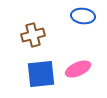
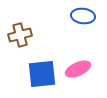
brown cross: moved 13 px left
blue square: moved 1 px right
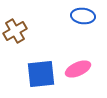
brown cross: moved 5 px left, 4 px up; rotated 15 degrees counterclockwise
blue square: moved 1 px left
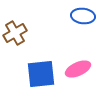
brown cross: moved 2 px down
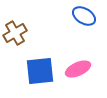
blue ellipse: moved 1 px right; rotated 25 degrees clockwise
blue square: moved 1 px left, 3 px up
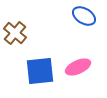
brown cross: rotated 20 degrees counterclockwise
pink ellipse: moved 2 px up
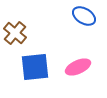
blue square: moved 5 px left, 4 px up
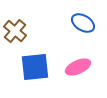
blue ellipse: moved 1 px left, 7 px down
brown cross: moved 2 px up
